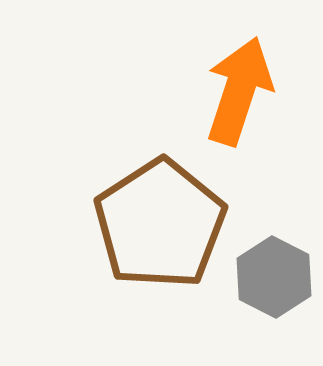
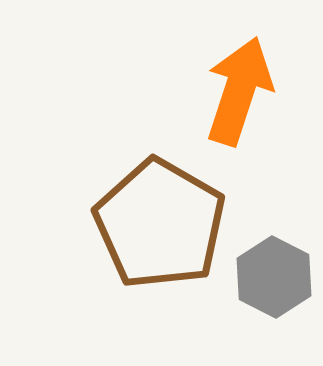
brown pentagon: rotated 9 degrees counterclockwise
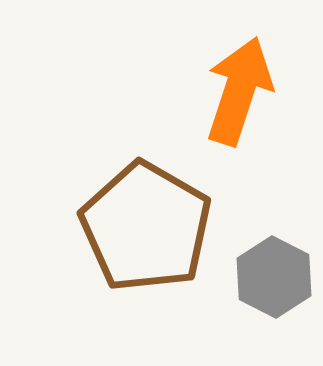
brown pentagon: moved 14 px left, 3 px down
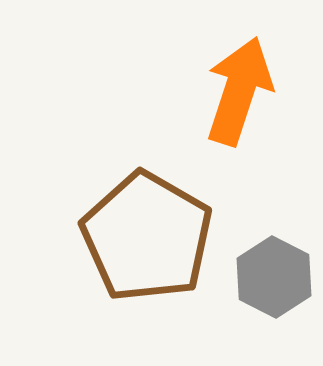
brown pentagon: moved 1 px right, 10 px down
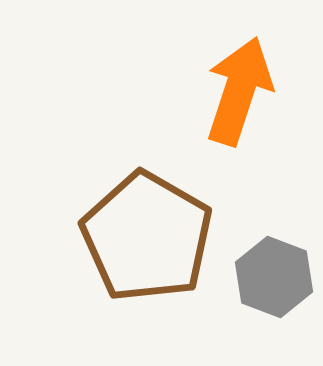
gray hexagon: rotated 6 degrees counterclockwise
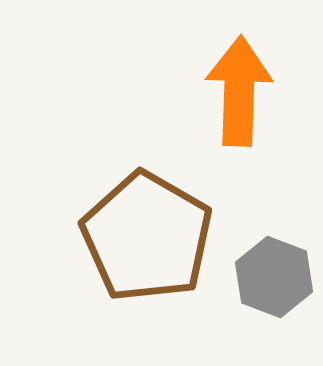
orange arrow: rotated 16 degrees counterclockwise
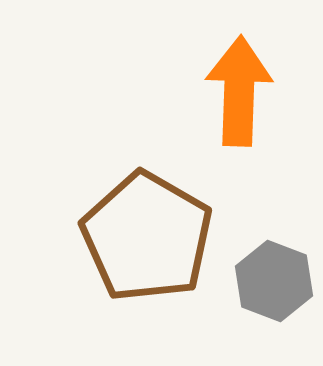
gray hexagon: moved 4 px down
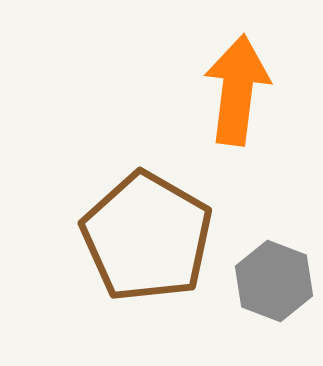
orange arrow: moved 2 px left, 1 px up; rotated 5 degrees clockwise
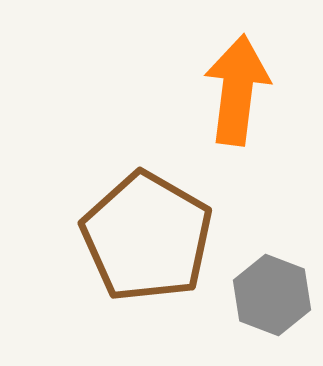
gray hexagon: moved 2 px left, 14 px down
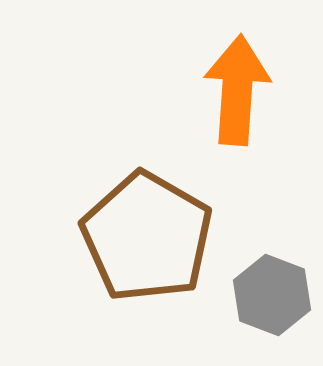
orange arrow: rotated 3 degrees counterclockwise
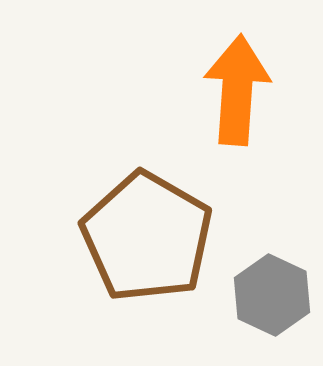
gray hexagon: rotated 4 degrees clockwise
